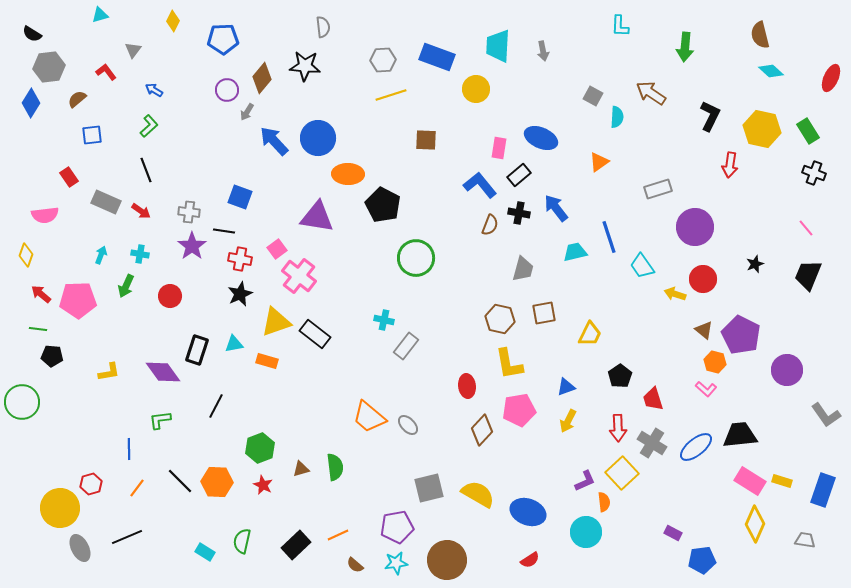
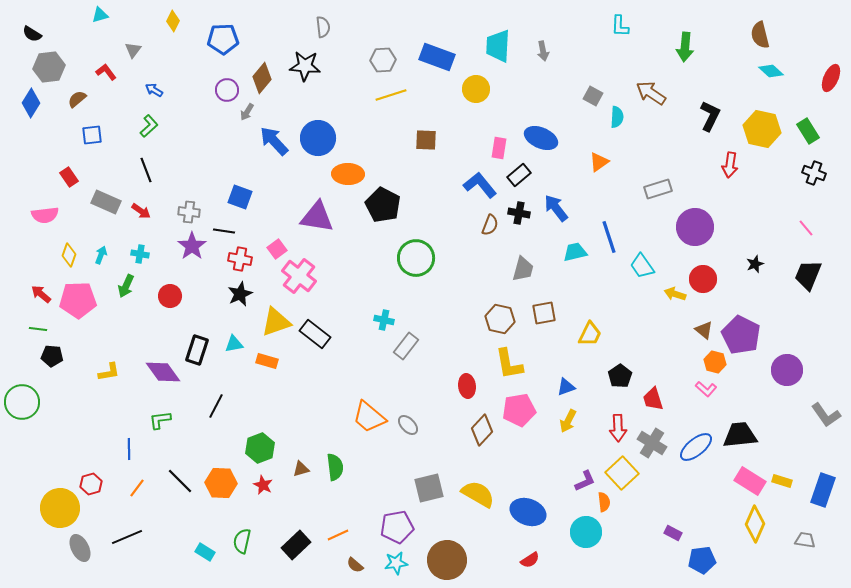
yellow diamond at (26, 255): moved 43 px right
orange hexagon at (217, 482): moved 4 px right, 1 px down
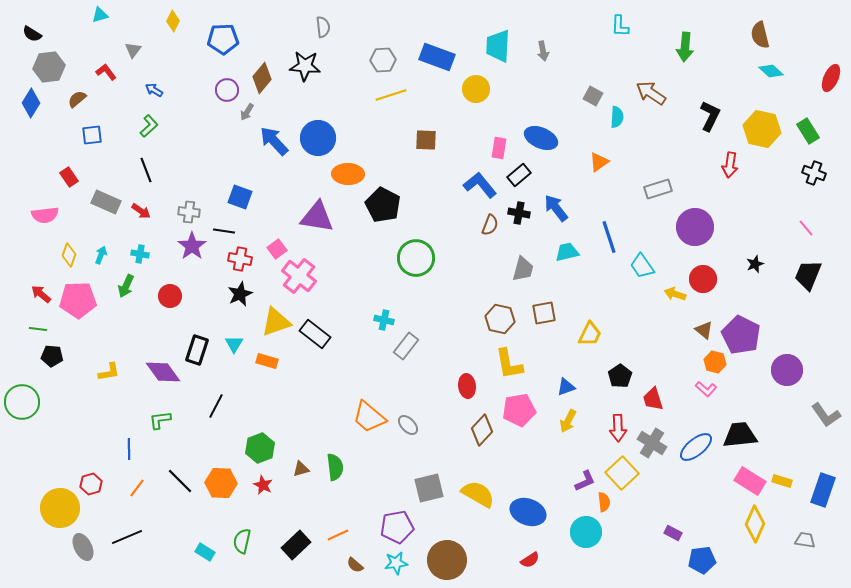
cyan trapezoid at (575, 252): moved 8 px left
cyan triangle at (234, 344): rotated 48 degrees counterclockwise
gray ellipse at (80, 548): moved 3 px right, 1 px up
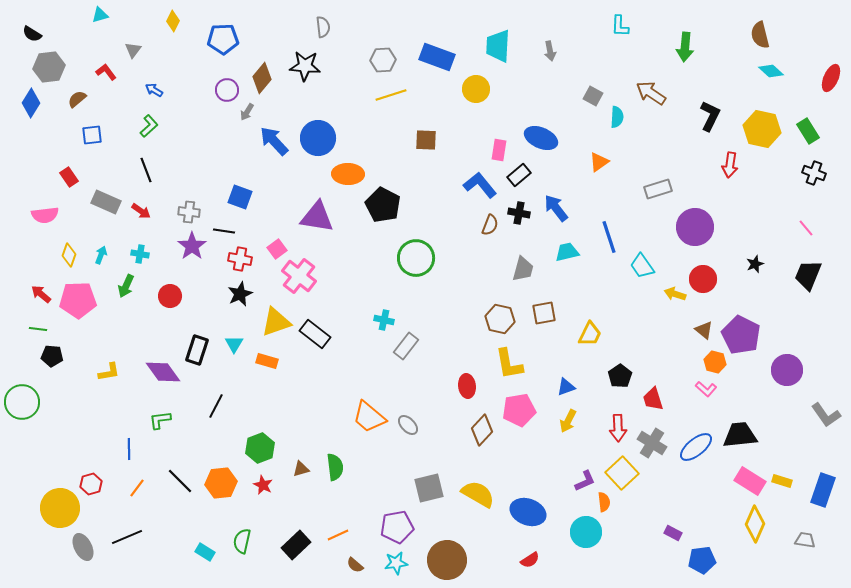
gray arrow at (543, 51): moved 7 px right
pink rectangle at (499, 148): moved 2 px down
orange hexagon at (221, 483): rotated 8 degrees counterclockwise
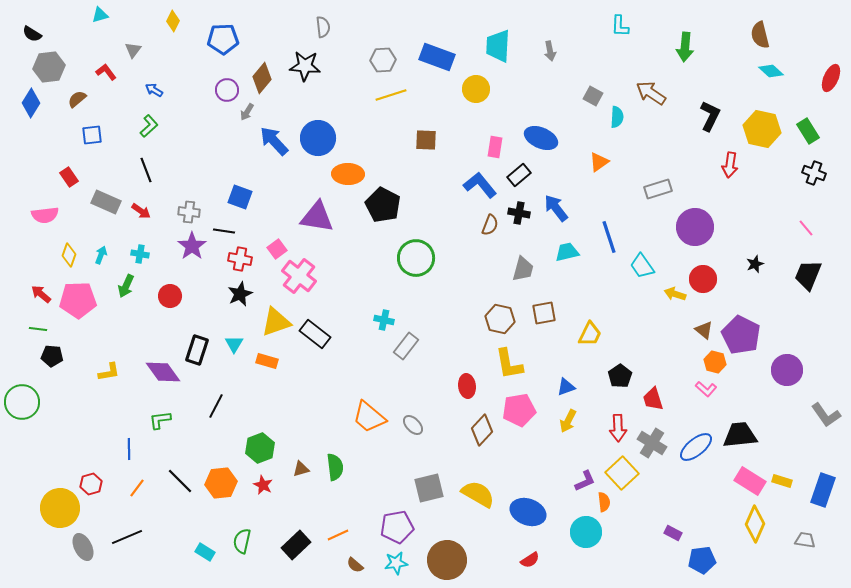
pink rectangle at (499, 150): moved 4 px left, 3 px up
gray ellipse at (408, 425): moved 5 px right
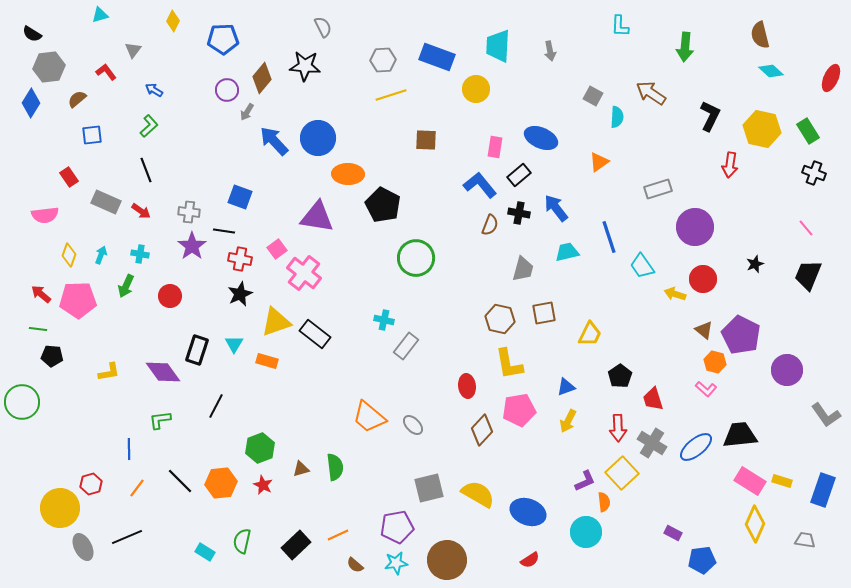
gray semicircle at (323, 27): rotated 20 degrees counterclockwise
pink cross at (299, 276): moved 5 px right, 3 px up
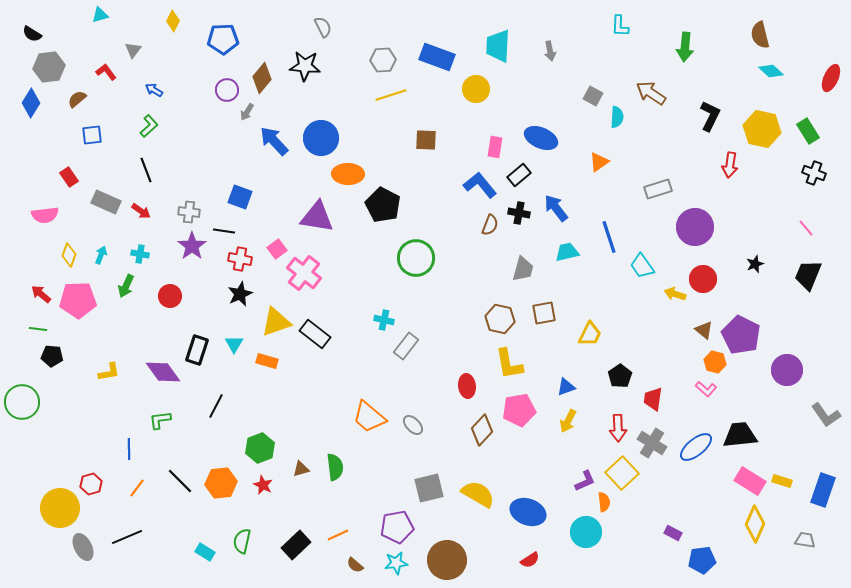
blue circle at (318, 138): moved 3 px right
red trapezoid at (653, 399): rotated 25 degrees clockwise
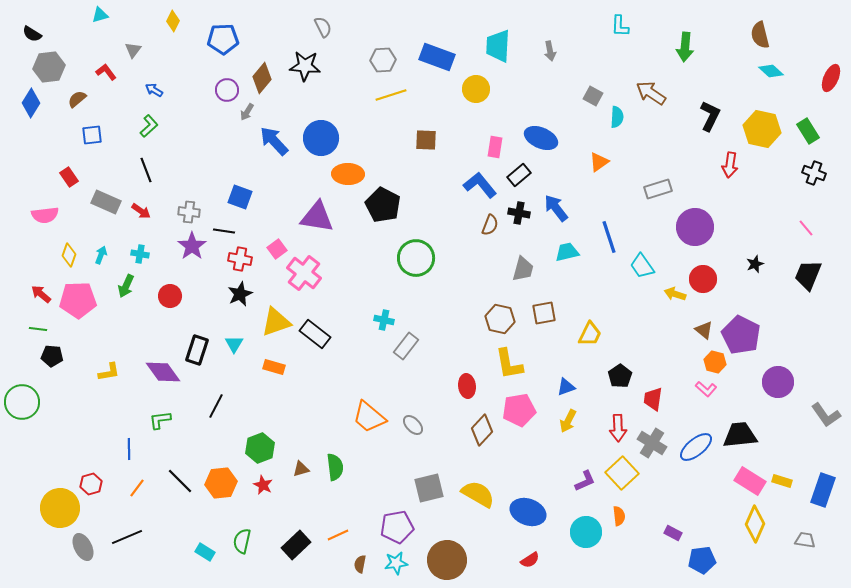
orange rectangle at (267, 361): moved 7 px right, 6 px down
purple circle at (787, 370): moved 9 px left, 12 px down
orange semicircle at (604, 502): moved 15 px right, 14 px down
brown semicircle at (355, 565): moved 5 px right, 1 px up; rotated 60 degrees clockwise
